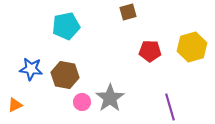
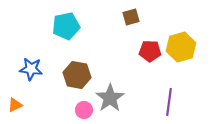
brown square: moved 3 px right, 5 px down
yellow hexagon: moved 11 px left
brown hexagon: moved 12 px right
pink circle: moved 2 px right, 8 px down
purple line: moved 1 px left, 5 px up; rotated 24 degrees clockwise
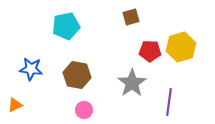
gray star: moved 22 px right, 15 px up
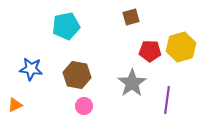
purple line: moved 2 px left, 2 px up
pink circle: moved 4 px up
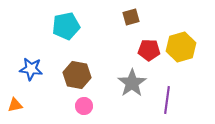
red pentagon: moved 1 px left, 1 px up
orange triangle: rotated 14 degrees clockwise
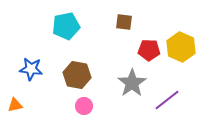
brown square: moved 7 px left, 5 px down; rotated 24 degrees clockwise
yellow hexagon: rotated 20 degrees counterclockwise
purple line: rotated 44 degrees clockwise
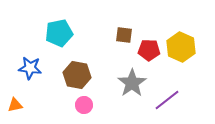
brown square: moved 13 px down
cyan pentagon: moved 7 px left, 7 px down
blue star: moved 1 px left, 1 px up
pink circle: moved 1 px up
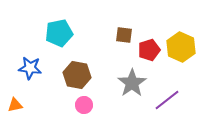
red pentagon: rotated 20 degrees counterclockwise
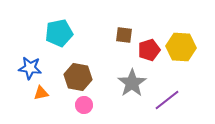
yellow hexagon: rotated 20 degrees counterclockwise
brown hexagon: moved 1 px right, 2 px down
orange triangle: moved 26 px right, 12 px up
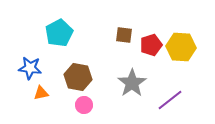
cyan pentagon: rotated 16 degrees counterclockwise
red pentagon: moved 2 px right, 5 px up
purple line: moved 3 px right
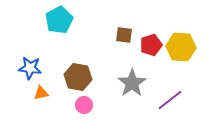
cyan pentagon: moved 13 px up
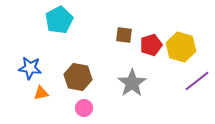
yellow hexagon: rotated 12 degrees clockwise
purple line: moved 27 px right, 19 px up
pink circle: moved 3 px down
